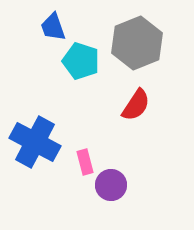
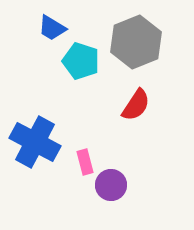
blue trapezoid: moved 1 px left, 1 px down; rotated 40 degrees counterclockwise
gray hexagon: moved 1 px left, 1 px up
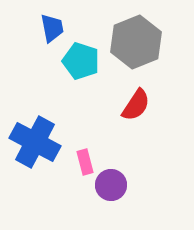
blue trapezoid: rotated 132 degrees counterclockwise
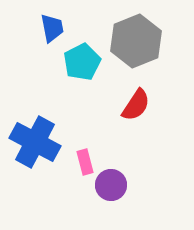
gray hexagon: moved 1 px up
cyan pentagon: moved 1 px right, 1 px down; rotated 27 degrees clockwise
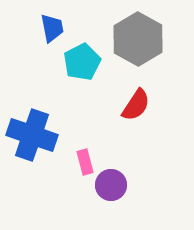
gray hexagon: moved 2 px right, 2 px up; rotated 9 degrees counterclockwise
blue cross: moved 3 px left, 7 px up; rotated 9 degrees counterclockwise
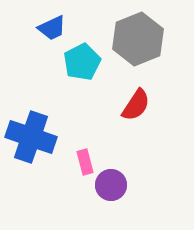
blue trapezoid: rotated 76 degrees clockwise
gray hexagon: rotated 9 degrees clockwise
blue cross: moved 1 px left, 2 px down
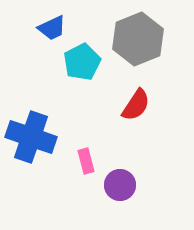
pink rectangle: moved 1 px right, 1 px up
purple circle: moved 9 px right
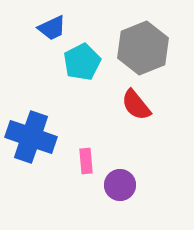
gray hexagon: moved 5 px right, 9 px down
red semicircle: rotated 108 degrees clockwise
pink rectangle: rotated 10 degrees clockwise
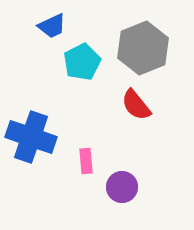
blue trapezoid: moved 2 px up
purple circle: moved 2 px right, 2 px down
